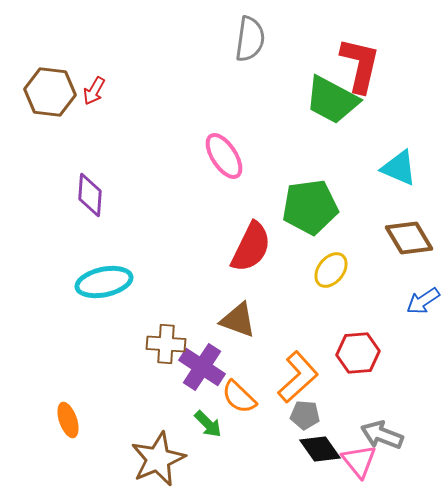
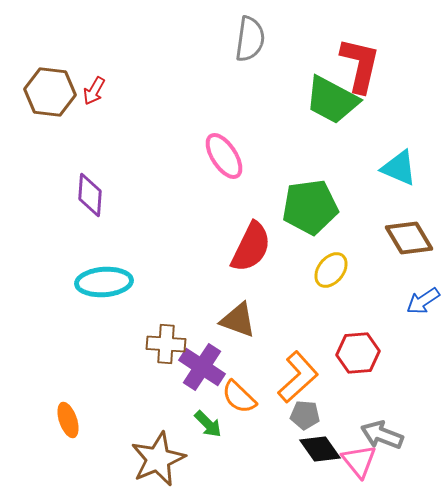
cyan ellipse: rotated 8 degrees clockwise
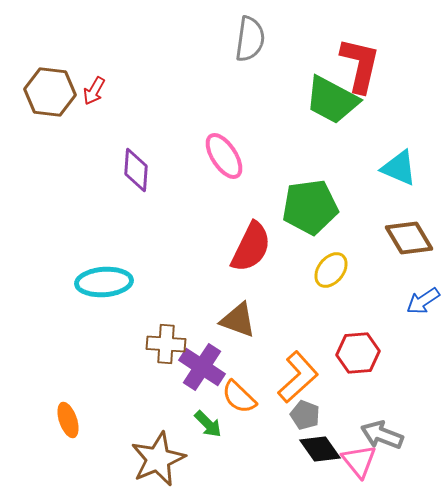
purple diamond: moved 46 px right, 25 px up
gray pentagon: rotated 16 degrees clockwise
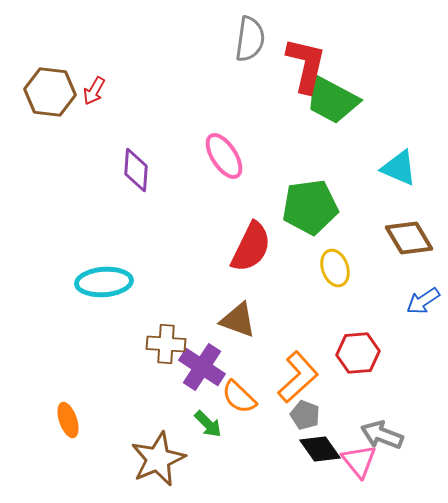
red L-shape: moved 54 px left
yellow ellipse: moved 4 px right, 2 px up; rotated 57 degrees counterclockwise
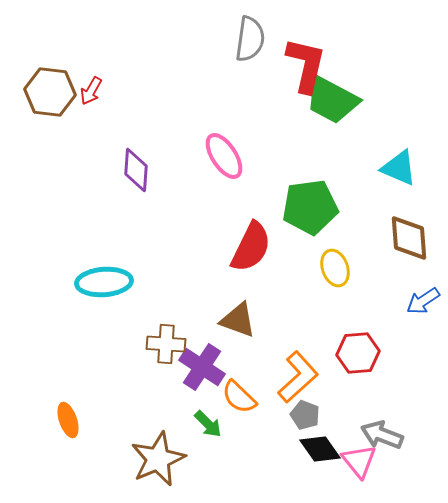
red arrow: moved 3 px left
brown diamond: rotated 27 degrees clockwise
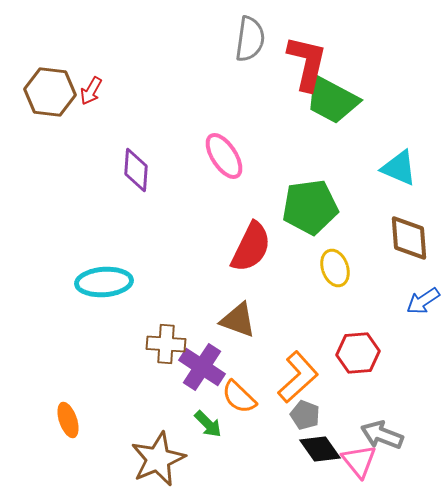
red L-shape: moved 1 px right, 2 px up
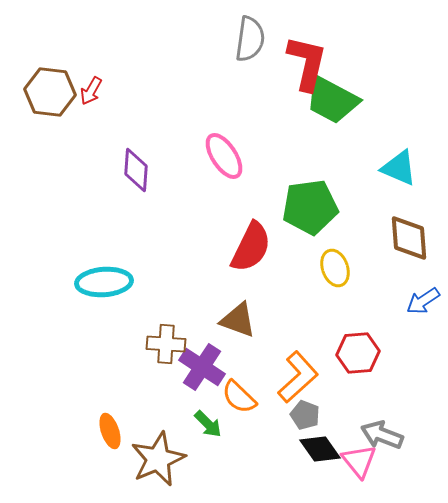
orange ellipse: moved 42 px right, 11 px down
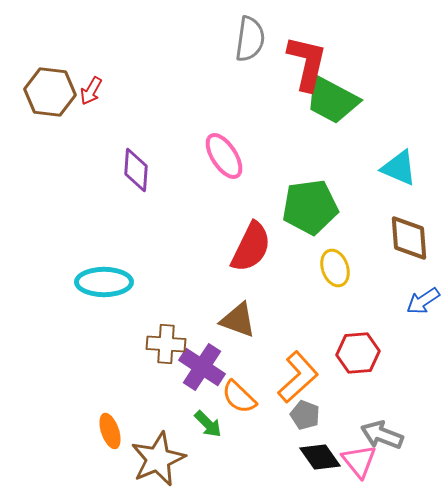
cyan ellipse: rotated 4 degrees clockwise
black diamond: moved 8 px down
